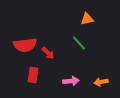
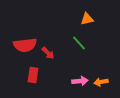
pink arrow: moved 9 px right
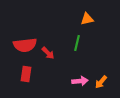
green line: moved 2 px left; rotated 56 degrees clockwise
red rectangle: moved 7 px left, 1 px up
orange arrow: rotated 40 degrees counterclockwise
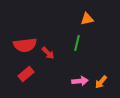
red rectangle: rotated 42 degrees clockwise
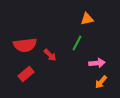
green line: rotated 14 degrees clockwise
red arrow: moved 2 px right, 2 px down
pink arrow: moved 17 px right, 18 px up
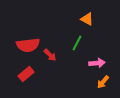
orange triangle: rotated 40 degrees clockwise
red semicircle: moved 3 px right
orange arrow: moved 2 px right
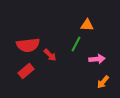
orange triangle: moved 6 px down; rotated 24 degrees counterclockwise
green line: moved 1 px left, 1 px down
pink arrow: moved 4 px up
red rectangle: moved 3 px up
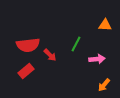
orange triangle: moved 18 px right
orange arrow: moved 1 px right, 3 px down
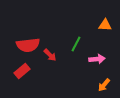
red rectangle: moved 4 px left
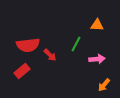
orange triangle: moved 8 px left
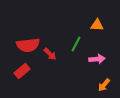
red arrow: moved 1 px up
